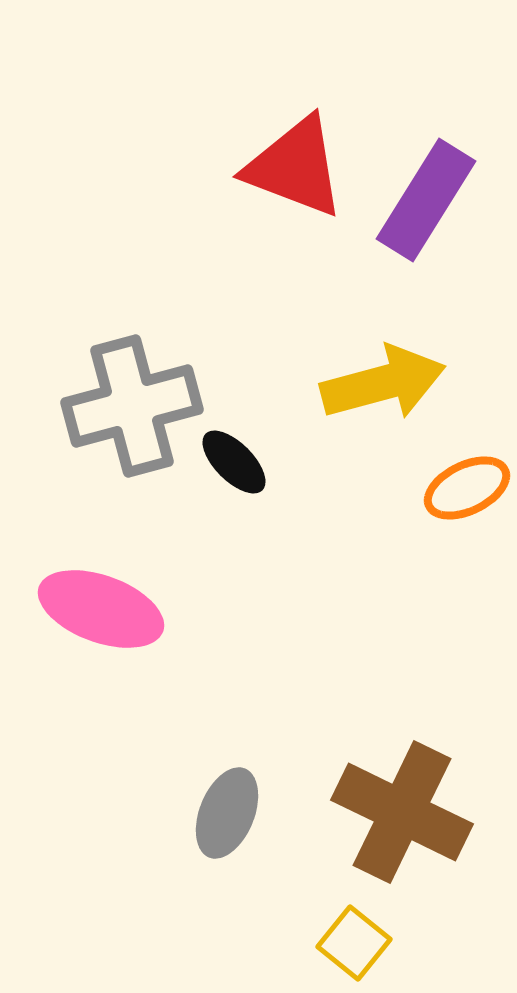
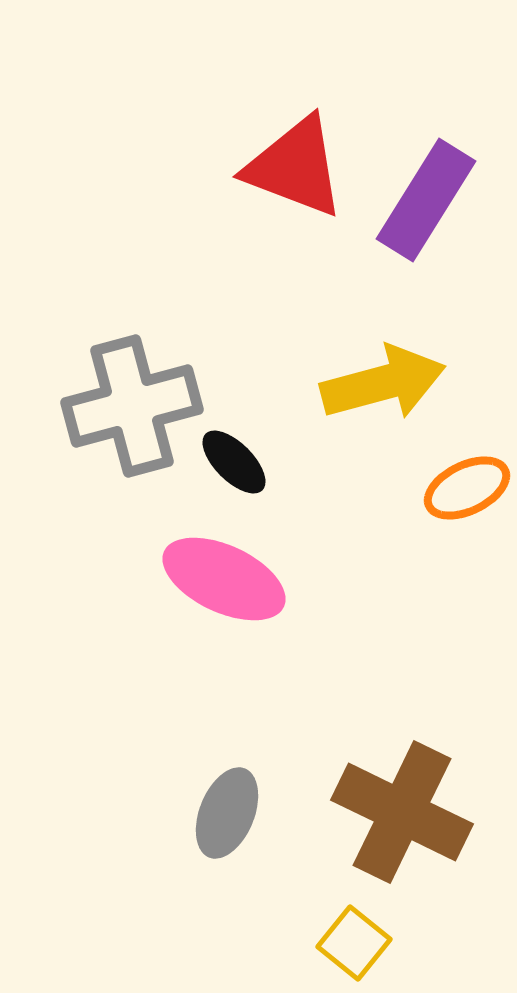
pink ellipse: moved 123 px right, 30 px up; rotated 5 degrees clockwise
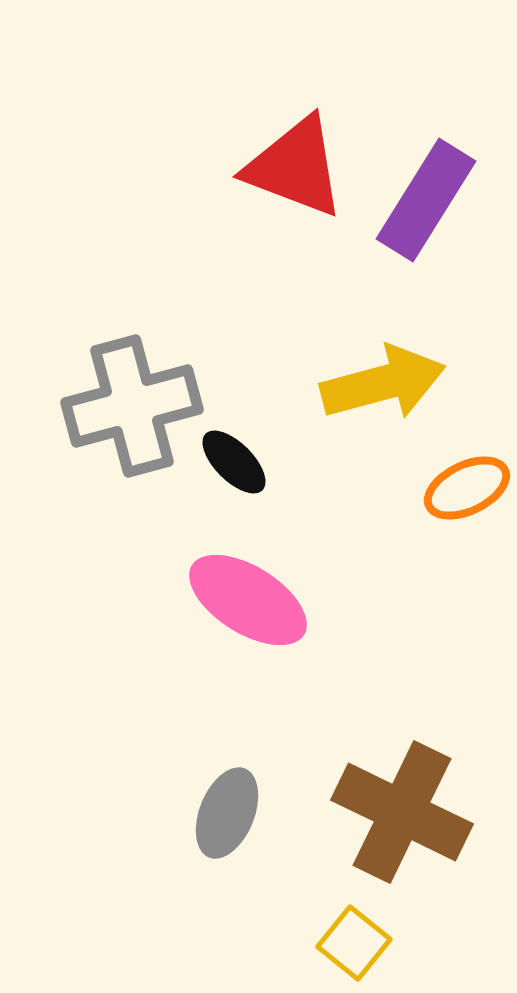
pink ellipse: moved 24 px right, 21 px down; rotated 7 degrees clockwise
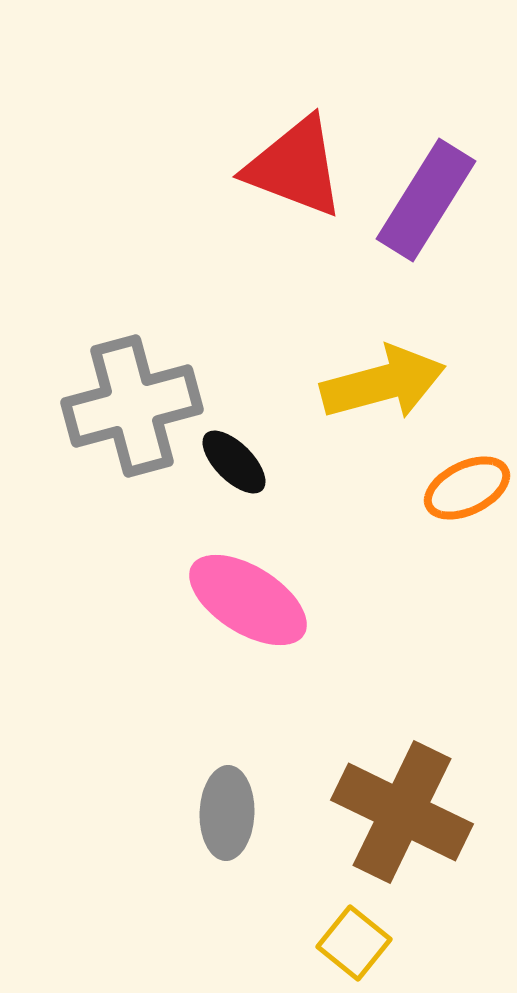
gray ellipse: rotated 20 degrees counterclockwise
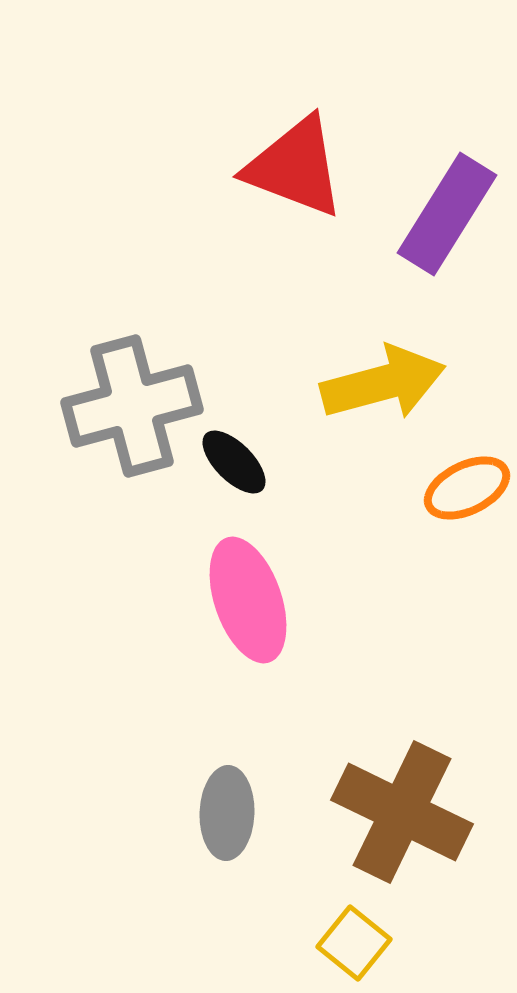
purple rectangle: moved 21 px right, 14 px down
pink ellipse: rotated 39 degrees clockwise
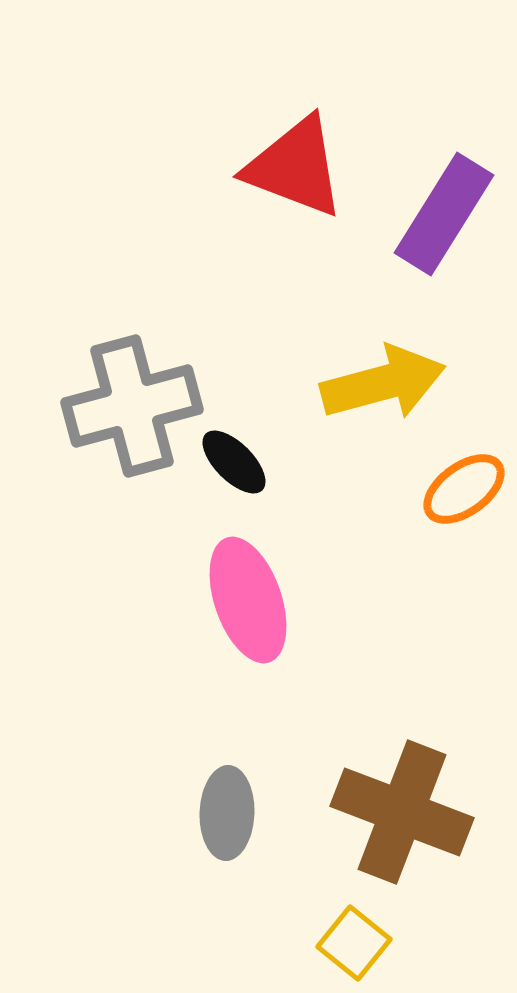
purple rectangle: moved 3 px left
orange ellipse: moved 3 px left, 1 px down; rotated 10 degrees counterclockwise
brown cross: rotated 5 degrees counterclockwise
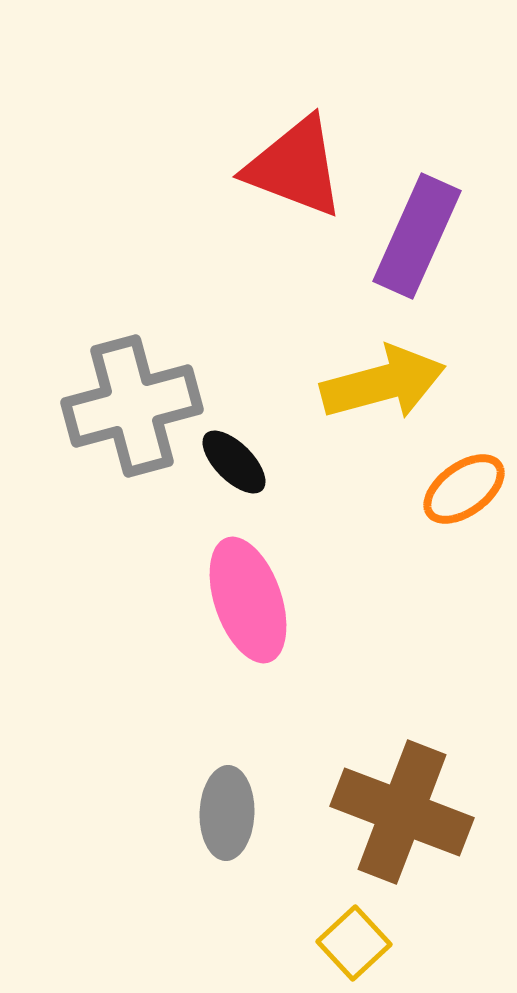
purple rectangle: moved 27 px left, 22 px down; rotated 8 degrees counterclockwise
yellow square: rotated 8 degrees clockwise
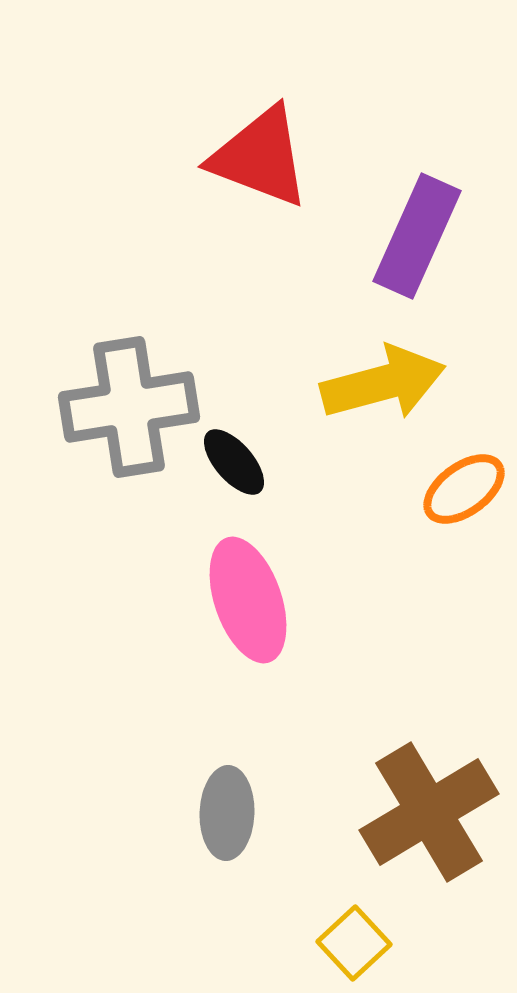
red triangle: moved 35 px left, 10 px up
gray cross: moved 3 px left, 1 px down; rotated 6 degrees clockwise
black ellipse: rotated 4 degrees clockwise
brown cross: moved 27 px right; rotated 38 degrees clockwise
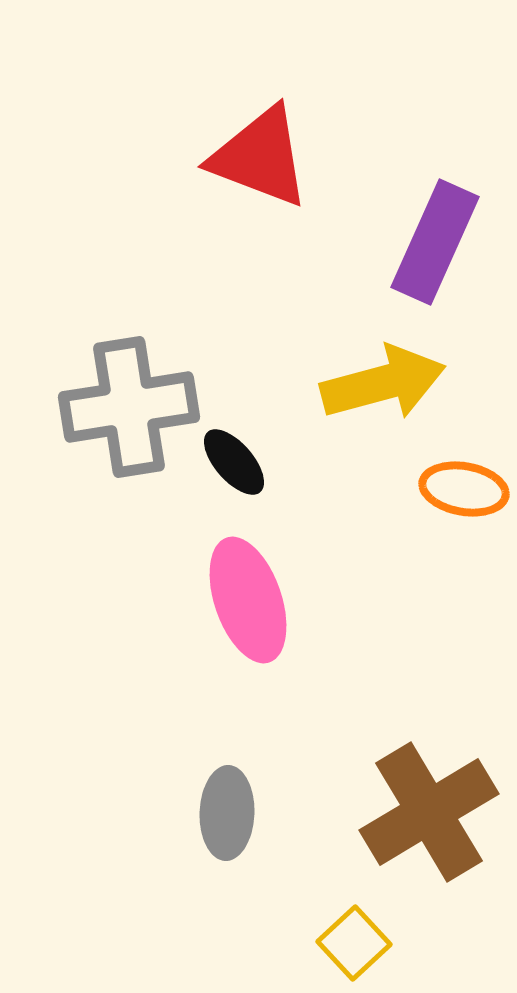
purple rectangle: moved 18 px right, 6 px down
orange ellipse: rotated 46 degrees clockwise
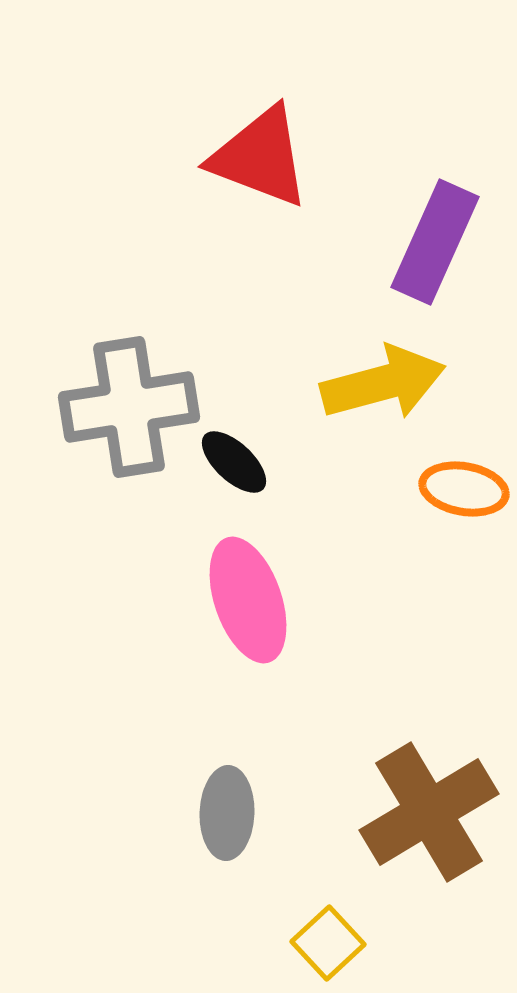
black ellipse: rotated 6 degrees counterclockwise
yellow square: moved 26 px left
